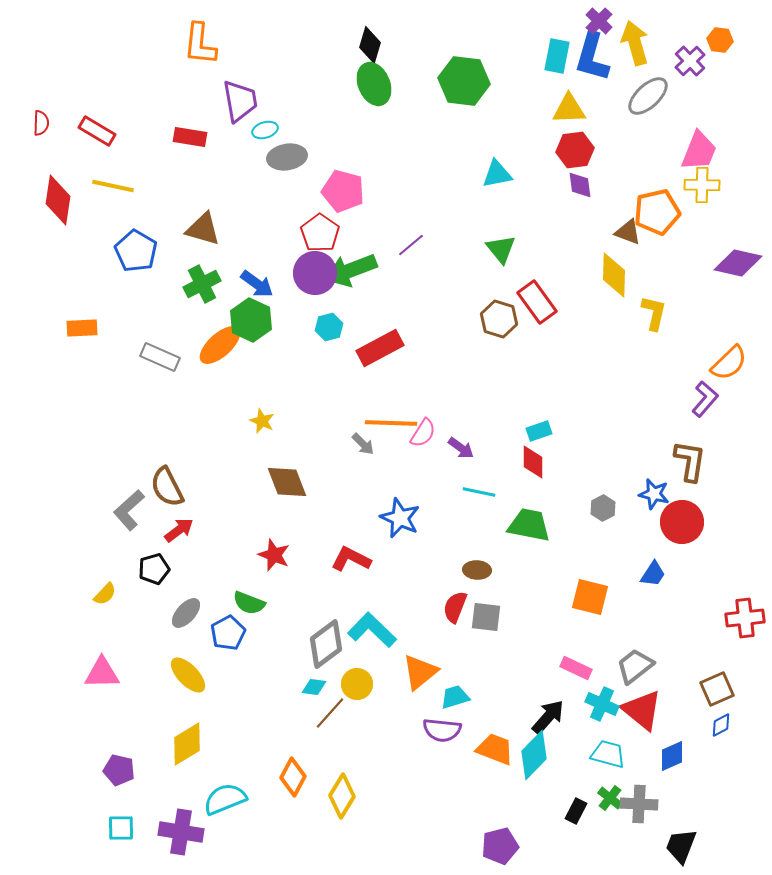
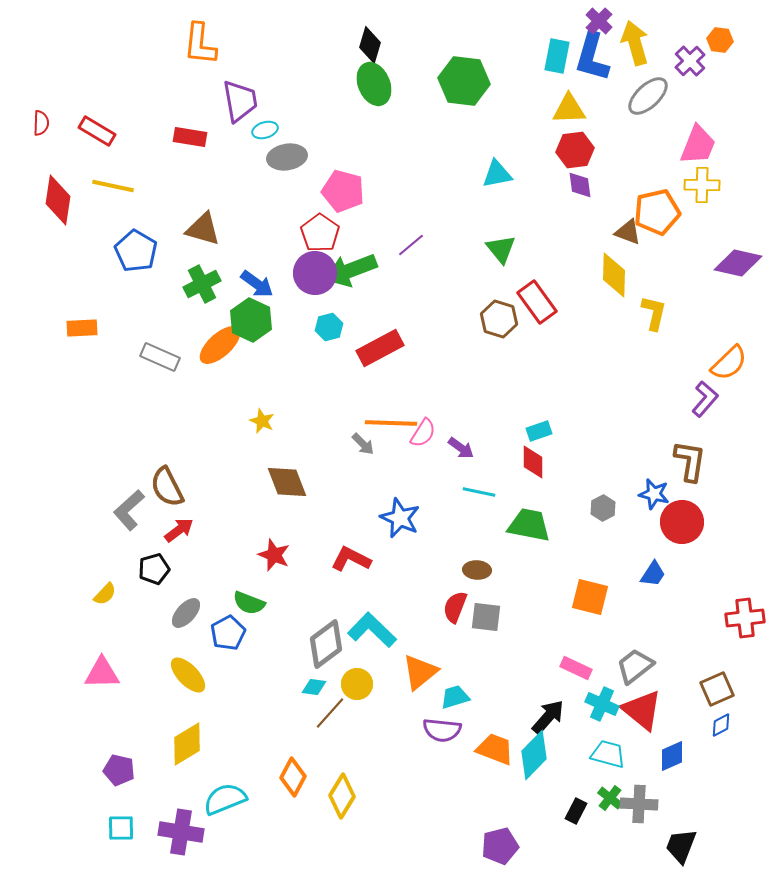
pink trapezoid at (699, 151): moved 1 px left, 6 px up
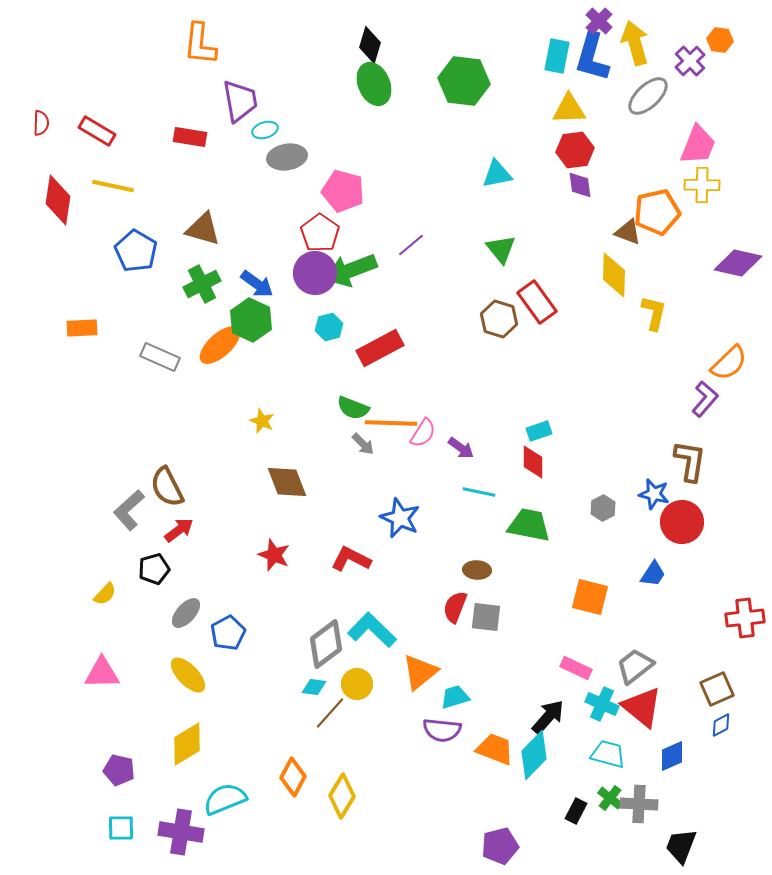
green semicircle at (249, 603): moved 104 px right, 195 px up
red triangle at (642, 710): moved 3 px up
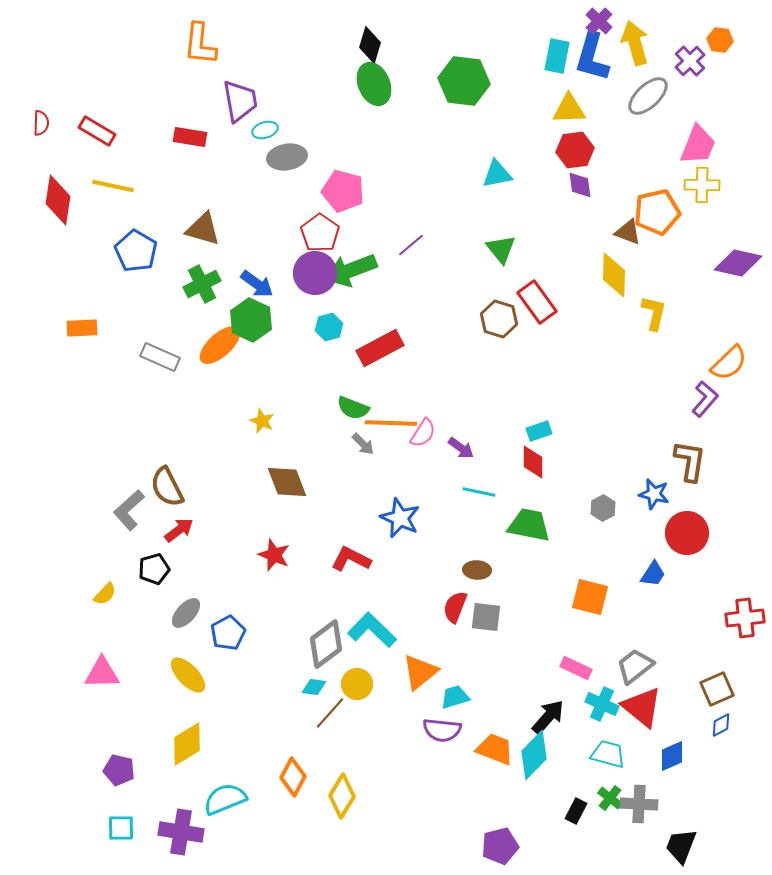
red circle at (682, 522): moved 5 px right, 11 px down
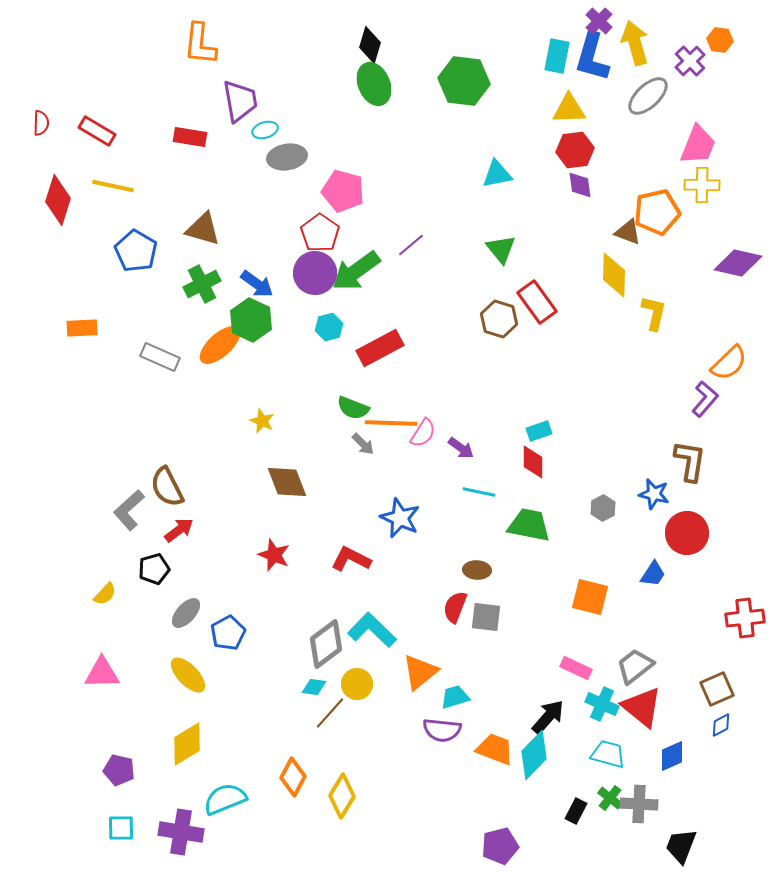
red diamond at (58, 200): rotated 9 degrees clockwise
green arrow at (351, 270): moved 5 px right, 1 px down; rotated 15 degrees counterclockwise
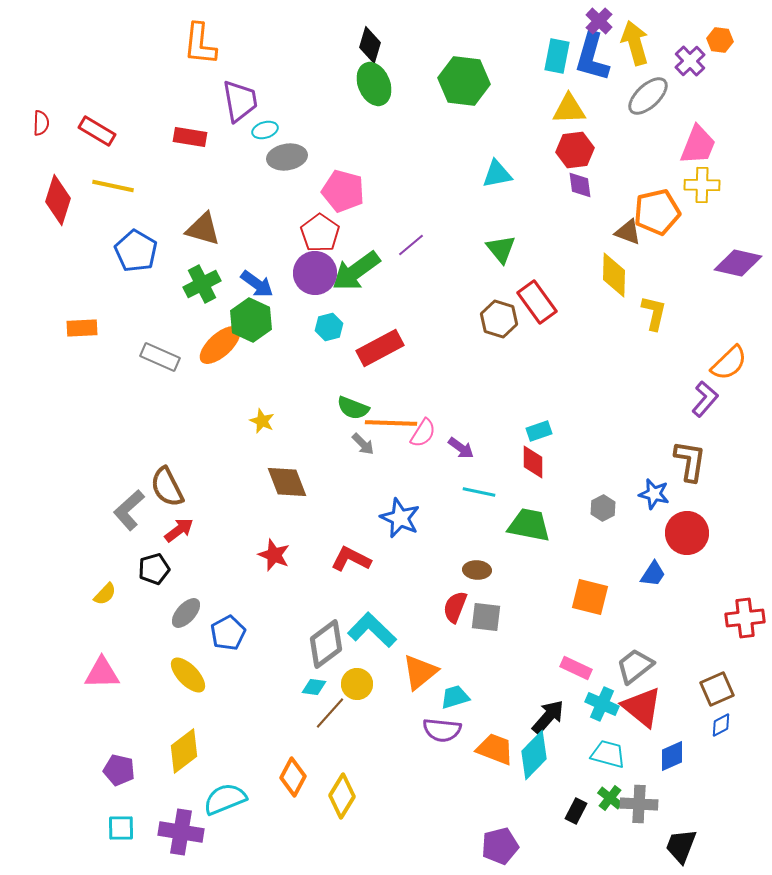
yellow diamond at (187, 744): moved 3 px left, 7 px down; rotated 6 degrees counterclockwise
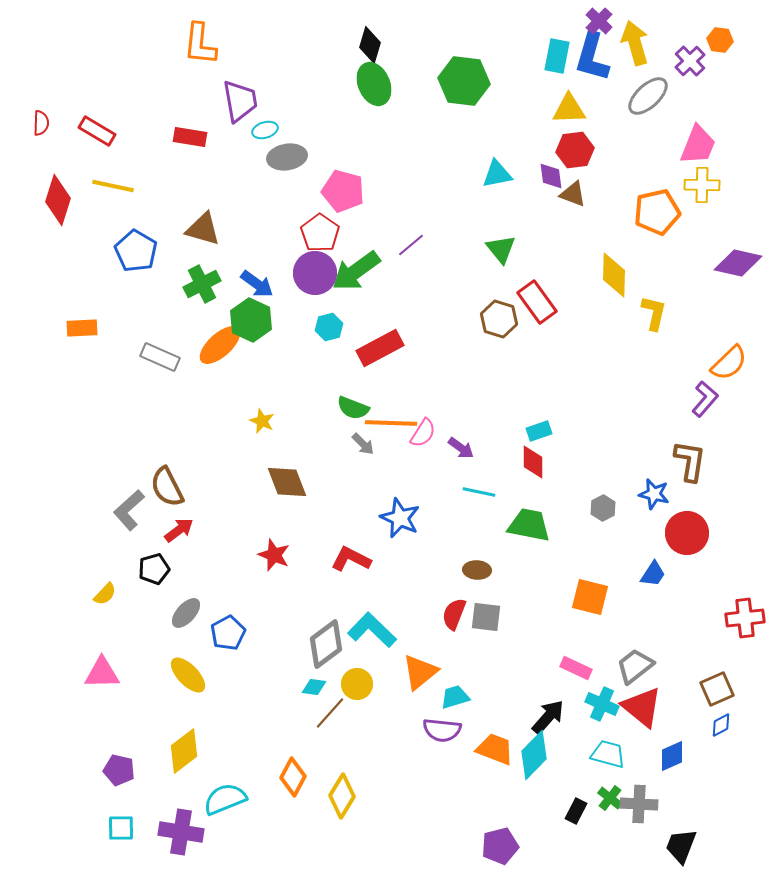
purple diamond at (580, 185): moved 29 px left, 9 px up
brown triangle at (628, 232): moved 55 px left, 38 px up
red semicircle at (455, 607): moved 1 px left, 7 px down
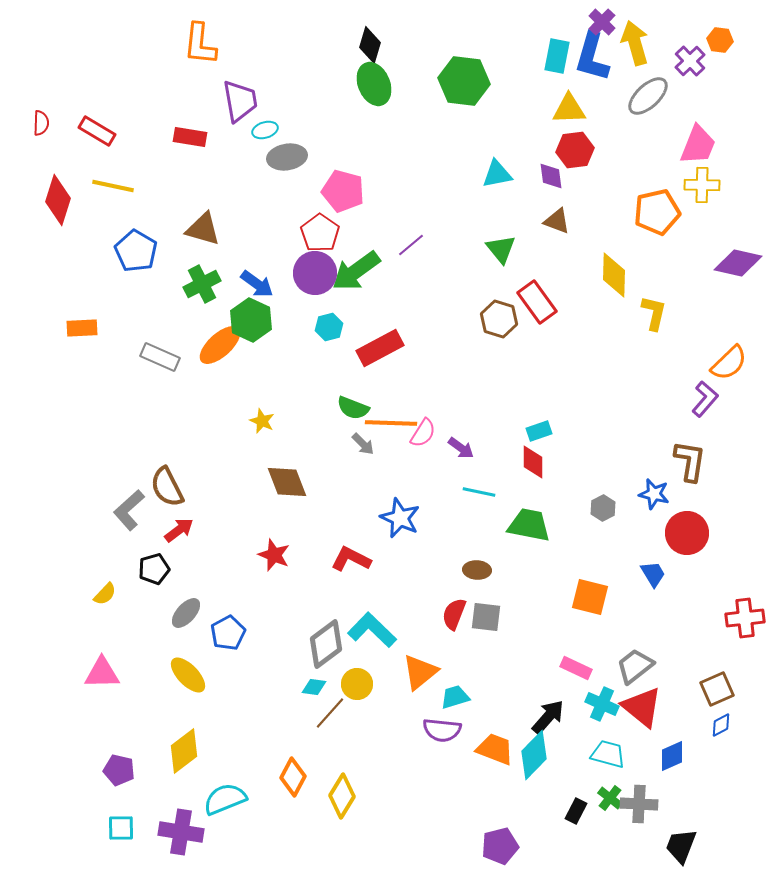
purple cross at (599, 21): moved 3 px right, 1 px down
brown triangle at (573, 194): moved 16 px left, 27 px down
blue trapezoid at (653, 574): rotated 64 degrees counterclockwise
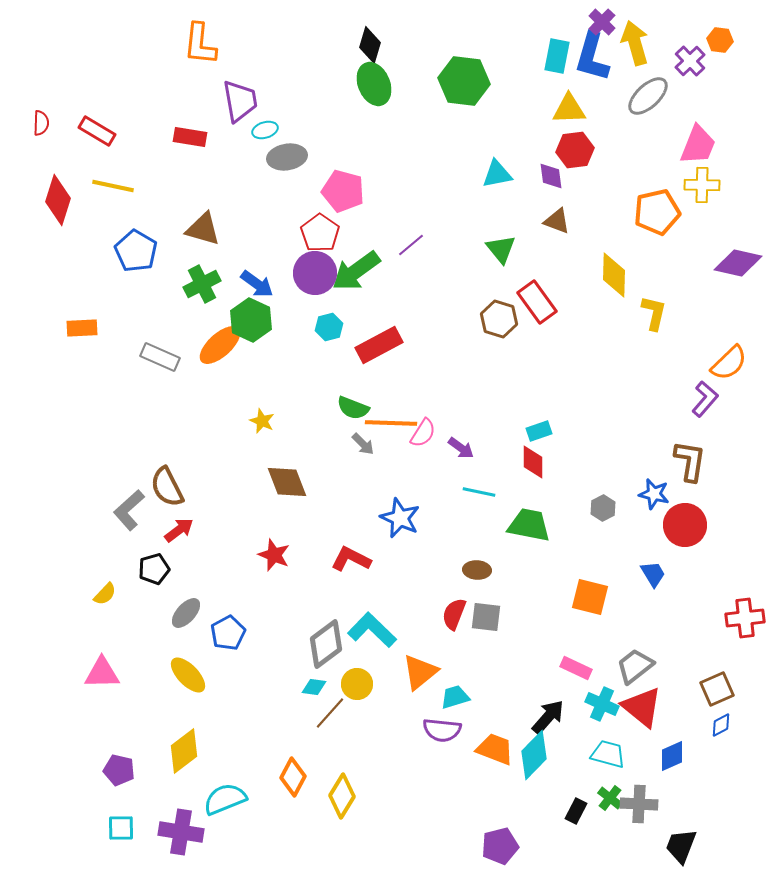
red rectangle at (380, 348): moved 1 px left, 3 px up
red circle at (687, 533): moved 2 px left, 8 px up
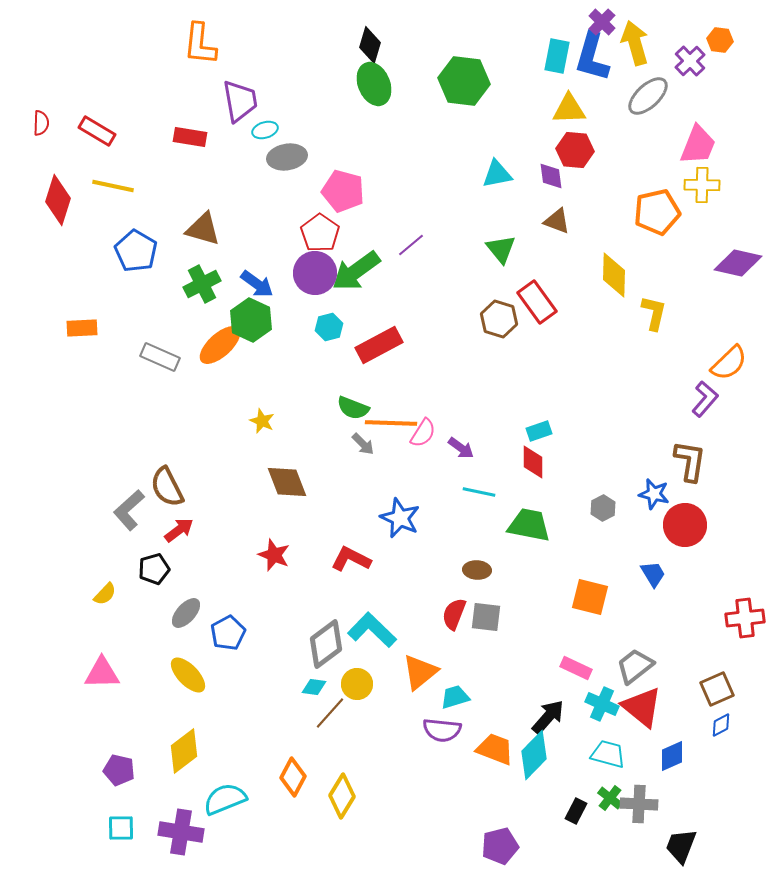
red hexagon at (575, 150): rotated 12 degrees clockwise
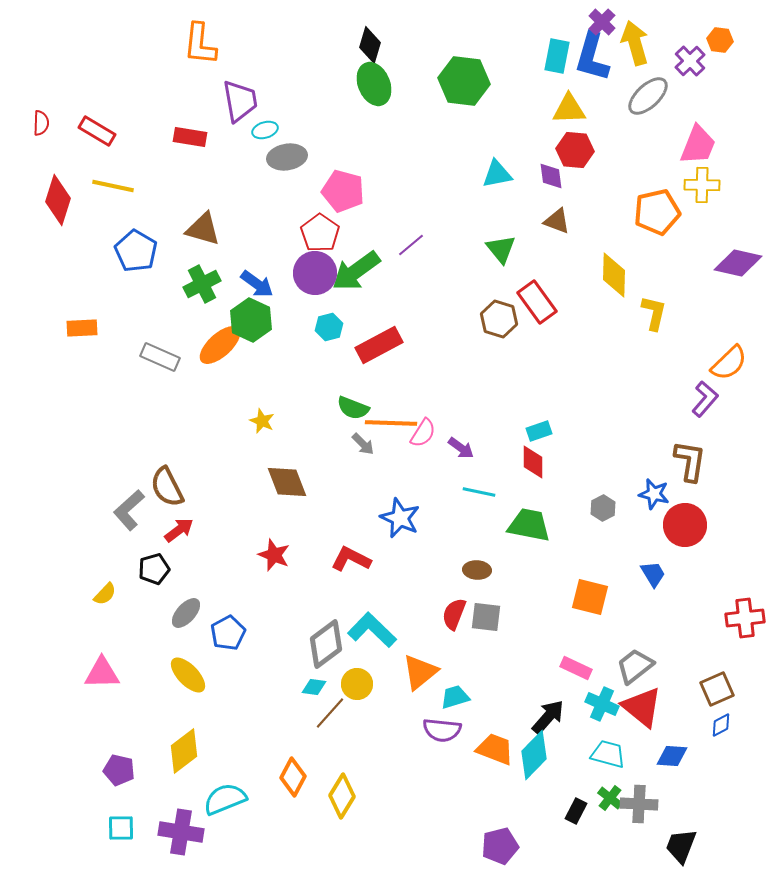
blue diamond at (672, 756): rotated 28 degrees clockwise
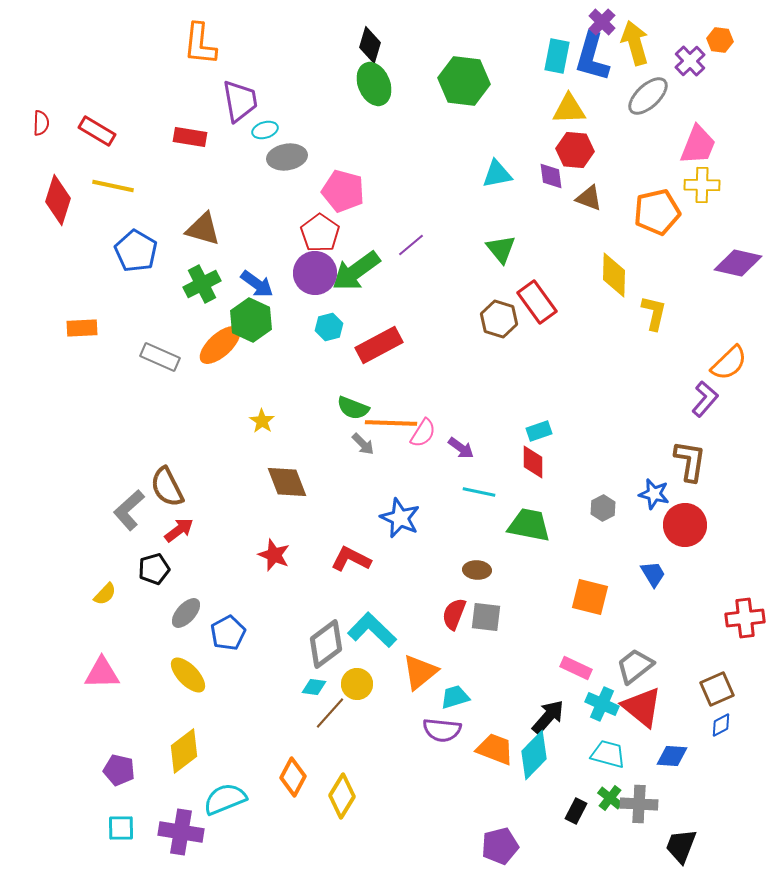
brown triangle at (557, 221): moved 32 px right, 23 px up
yellow star at (262, 421): rotated 10 degrees clockwise
